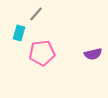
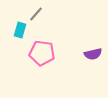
cyan rectangle: moved 1 px right, 3 px up
pink pentagon: rotated 15 degrees clockwise
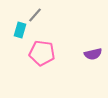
gray line: moved 1 px left, 1 px down
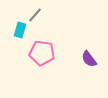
purple semicircle: moved 4 px left, 5 px down; rotated 66 degrees clockwise
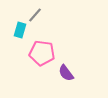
purple semicircle: moved 23 px left, 14 px down
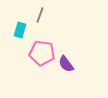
gray line: moved 5 px right; rotated 21 degrees counterclockwise
purple semicircle: moved 9 px up
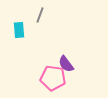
cyan rectangle: moved 1 px left; rotated 21 degrees counterclockwise
pink pentagon: moved 11 px right, 25 px down
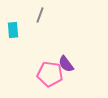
cyan rectangle: moved 6 px left
pink pentagon: moved 3 px left, 4 px up
